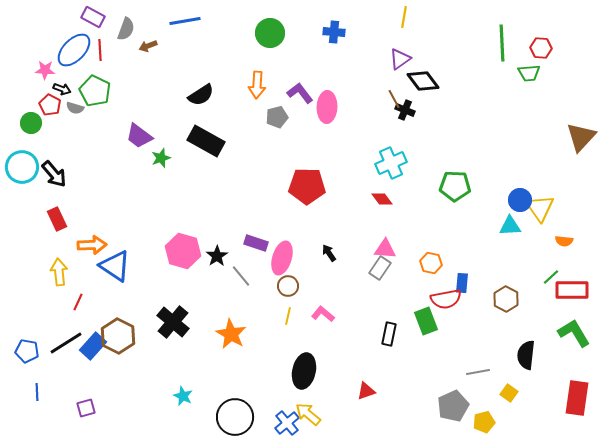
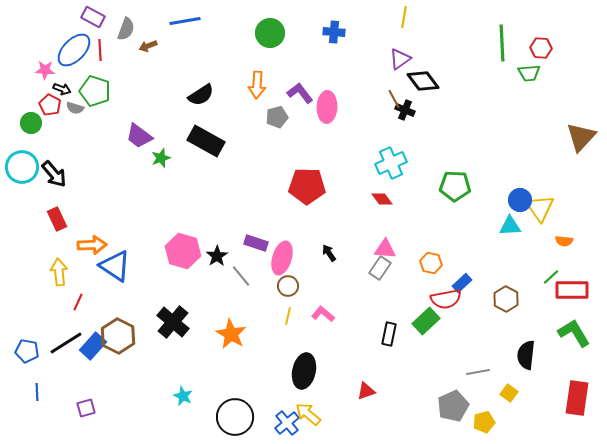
green pentagon at (95, 91): rotated 8 degrees counterclockwise
blue rectangle at (462, 283): rotated 42 degrees clockwise
green rectangle at (426, 321): rotated 68 degrees clockwise
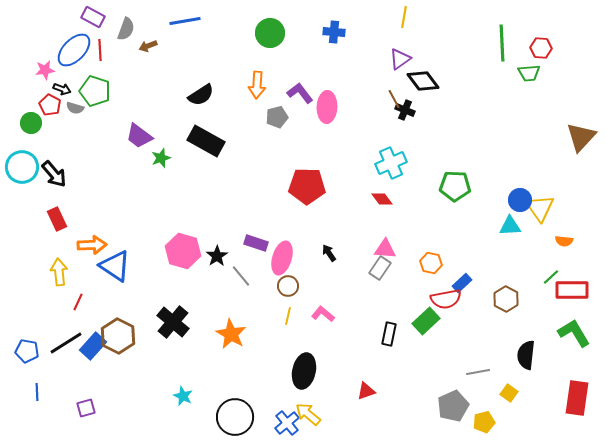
pink star at (45, 70): rotated 12 degrees counterclockwise
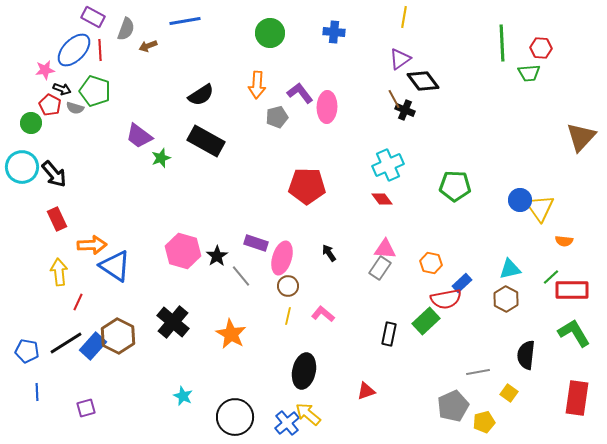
cyan cross at (391, 163): moved 3 px left, 2 px down
cyan triangle at (510, 226): moved 43 px down; rotated 10 degrees counterclockwise
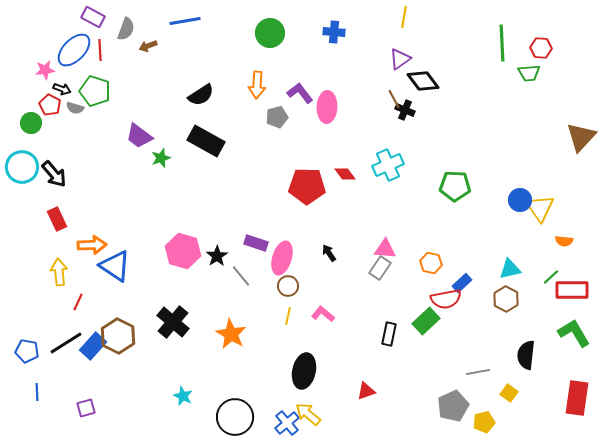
red diamond at (382, 199): moved 37 px left, 25 px up
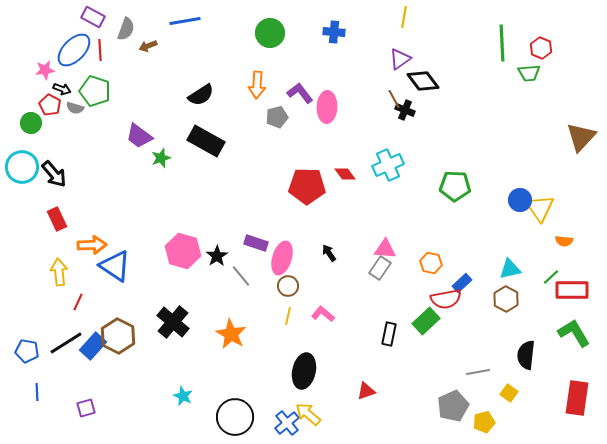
red hexagon at (541, 48): rotated 20 degrees clockwise
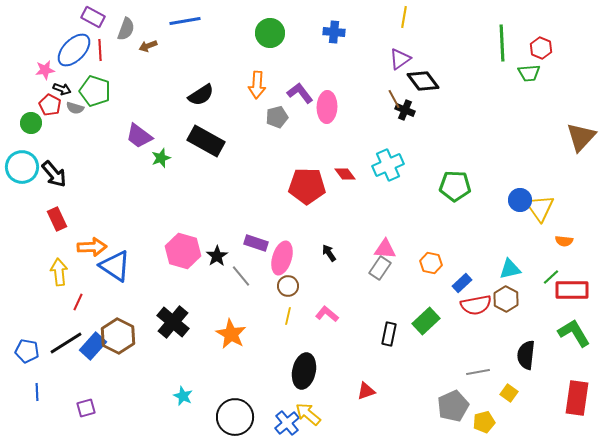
orange arrow at (92, 245): moved 2 px down
red semicircle at (446, 299): moved 30 px right, 6 px down
pink L-shape at (323, 314): moved 4 px right
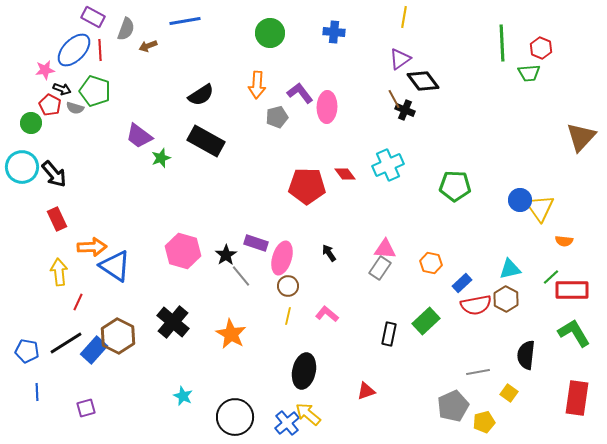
black star at (217, 256): moved 9 px right, 1 px up
blue rectangle at (93, 346): moved 1 px right, 4 px down
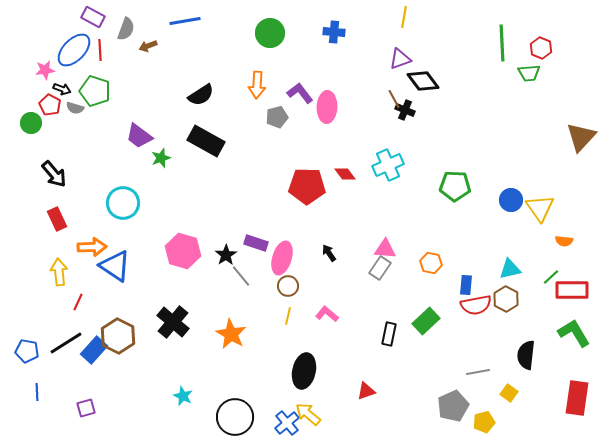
purple triangle at (400, 59): rotated 15 degrees clockwise
cyan circle at (22, 167): moved 101 px right, 36 px down
blue circle at (520, 200): moved 9 px left
blue rectangle at (462, 283): moved 4 px right, 2 px down; rotated 42 degrees counterclockwise
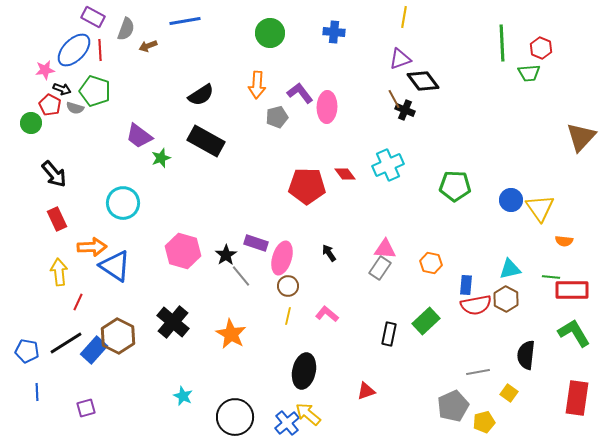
green line at (551, 277): rotated 48 degrees clockwise
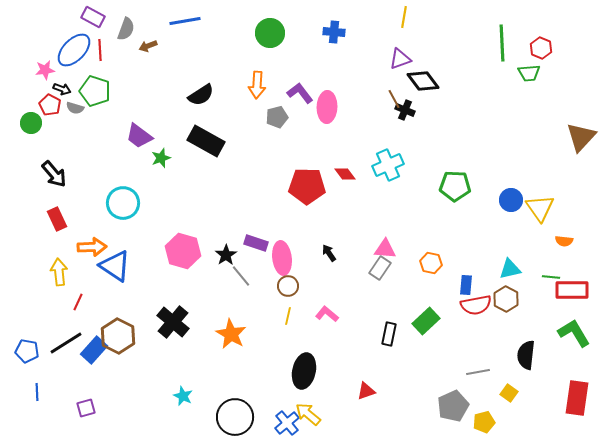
pink ellipse at (282, 258): rotated 24 degrees counterclockwise
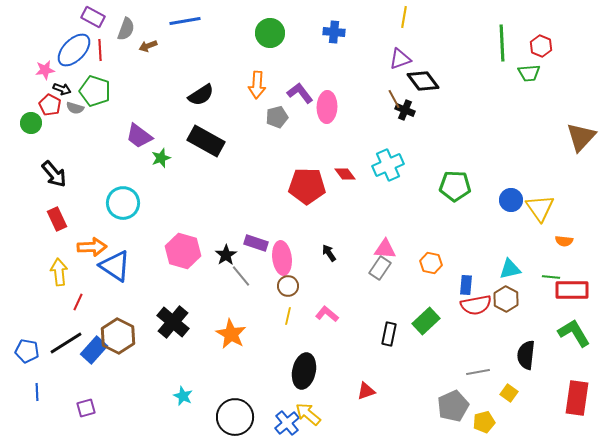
red hexagon at (541, 48): moved 2 px up
